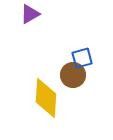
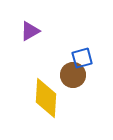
purple triangle: moved 17 px down
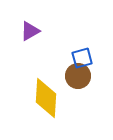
brown circle: moved 5 px right, 1 px down
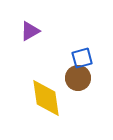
brown circle: moved 2 px down
yellow diamond: rotated 12 degrees counterclockwise
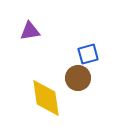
purple triangle: rotated 20 degrees clockwise
blue square: moved 6 px right, 4 px up
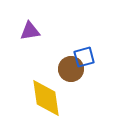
blue square: moved 4 px left, 3 px down
brown circle: moved 7 px left, 9 px up
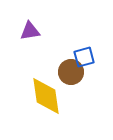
brown circle: moved 3 px down
yellow diamond: moved 2 px up
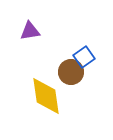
blue square: rotated 20 degrees counterclockwise
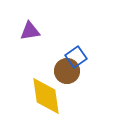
blue square: moved 8 px left
brown circle: moved 4 px left, 1 px up
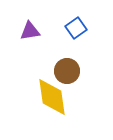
blue square: moved 29 px up
yellow diamond: moved 6 px right, 1 px down
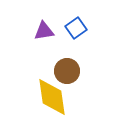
purple triangle: moved 14 px right
